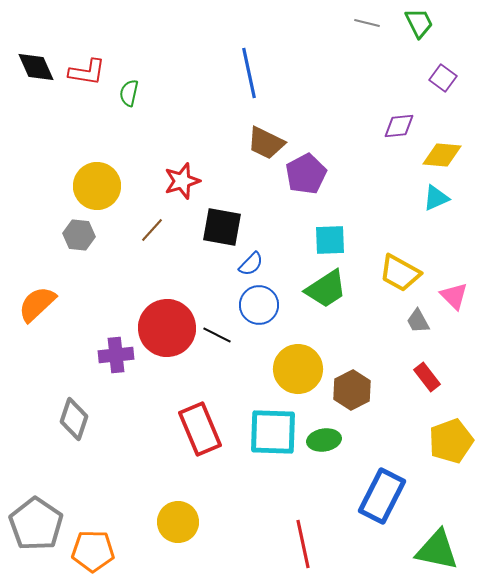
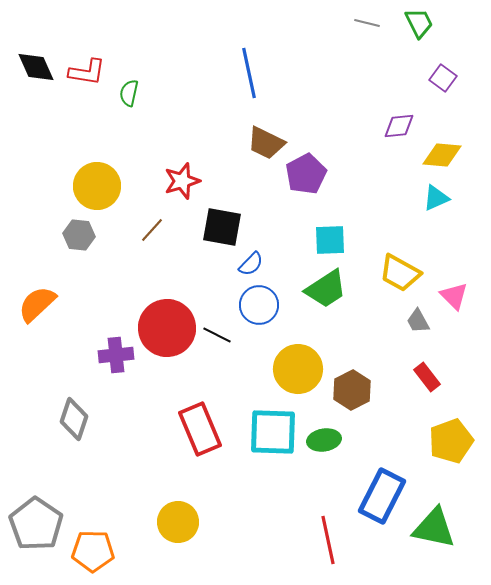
red line at (303, 544): moved 25 px right, 4 px up
green triangle at (437, 550): moved 3 px left, 22 px up
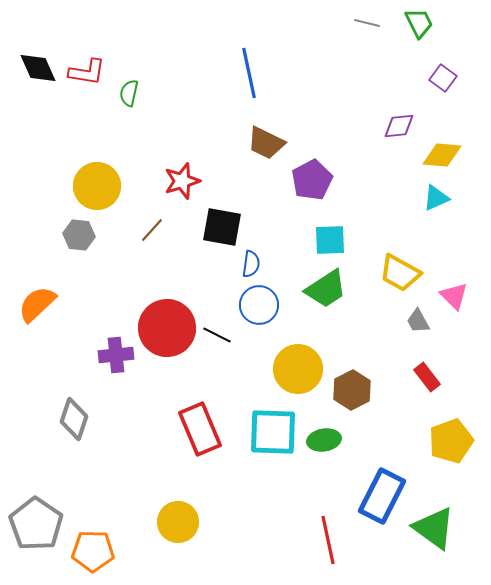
black diamond at (36, 67): moved 2 px right, 1 px down
purple pentagon at (306, 174): moved 6 px right, 6 px down
blue semicircle at (251, 264): rotated 36 degrees counterclockwise
green triangle at (434, 528): rotated 24 degrees clockwise
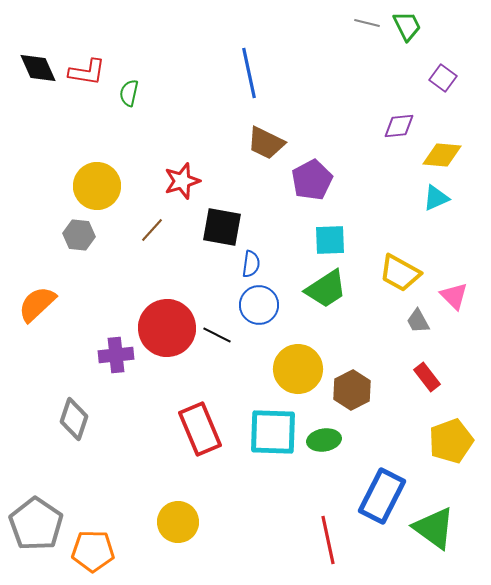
green trapezoid at (419, 23): moved 12 px left, 3 px down
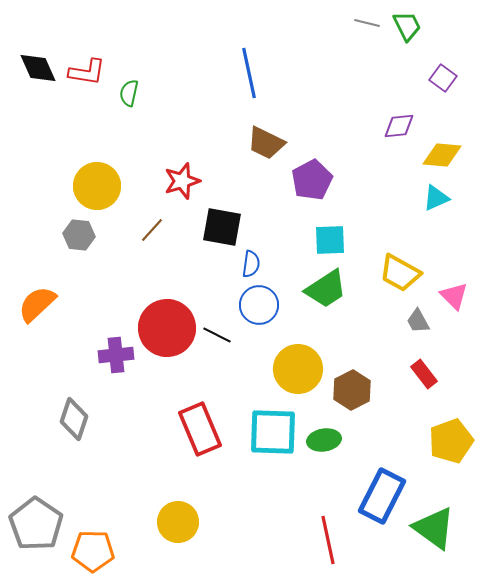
red rectangle at (427, 377): moved 3 px left, 3 px up
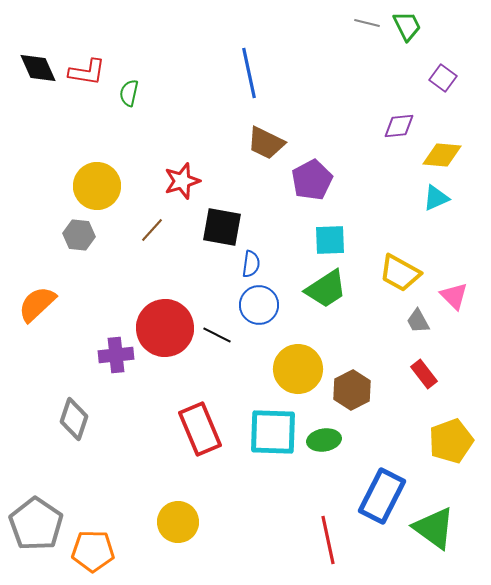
red circle at (167, 328): moved 2 px left
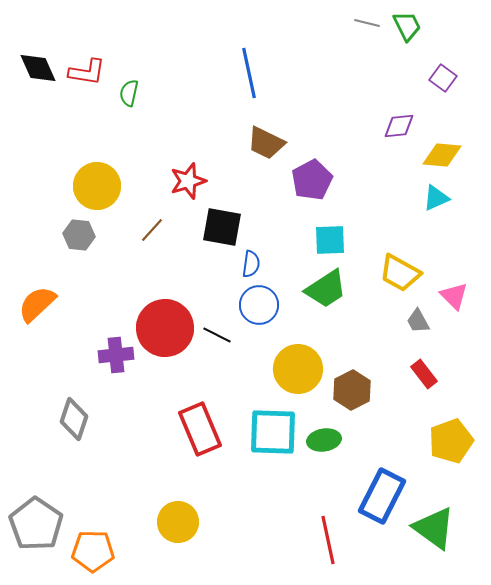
red star at (182, 181): moved 6 px right
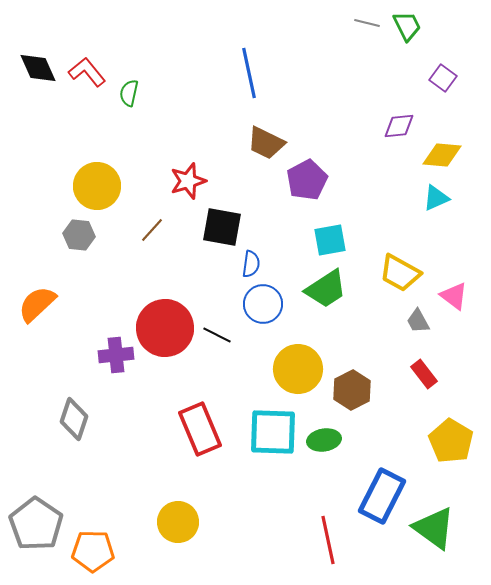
red L-shape at (87, 72): rotated 138 degrees counterclockwise
purple pentagon at (312, 180): moved 5 px left
cyan square at (330, 240): rotated 8 degrees counterclockwise
pink triangle at (454, 296): rotated 8 degrees counterclockwise
blue circle at (259, 305): moved 4 px right, 1 px up
yellow pentagon at (451, 441): rotated 21 degrees counterclockwise
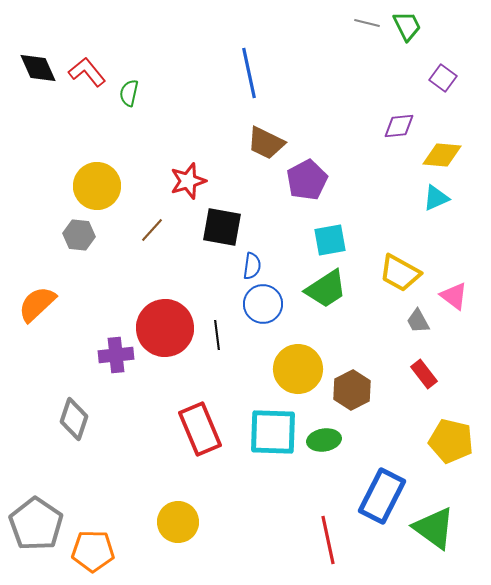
blue semicircle at (251, 264): moved 1 px right, 2 px down
black line at (217, 335): rotated 56 degrees clockwise
yellow pentagon at (451, 441): rotated 18 degrees counterclockwise
